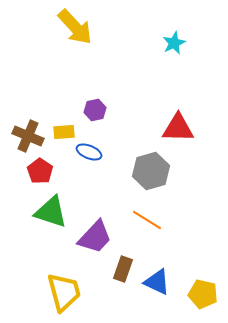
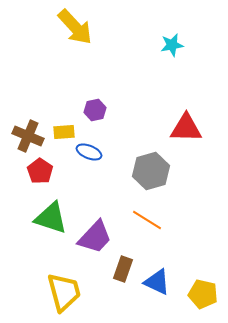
cyan star: moved 2 px left, 2 px down; rotated 15 degrees clockwise
red triangle: moved 8 px right
green triangle: moved 6 px down
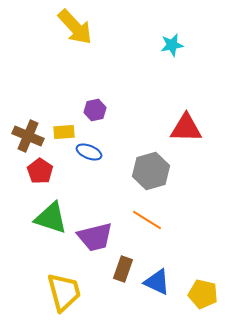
purple trapezoid: rotated 33 degrees clockwise
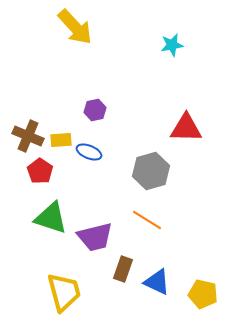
yellow rectangle: moved 3 px left, 8 px down
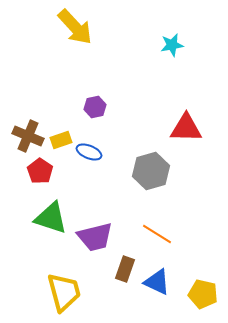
purple hexagon: moved 3 px up
yellow rectangle: rotated 15 degrees counterclockwise
orange line: moved 10 px right, 14 px down
brown rectangle: moved 2 px right
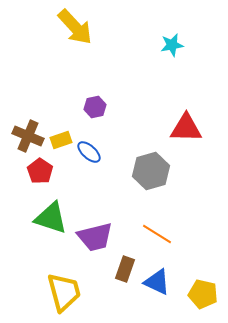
blue ellipse: rotated 20 degrees clockwise
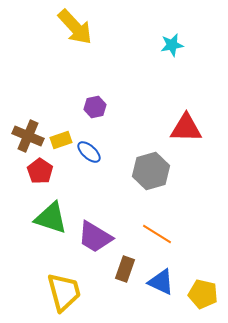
purple trapezoid: rotated 45 degrees clockwise
blue triangle: moved 4 px right
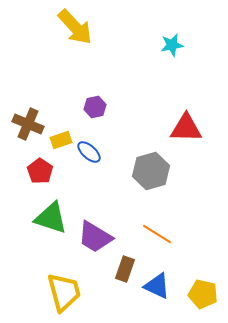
brown cross: moved 12 px up
blue triangle: moved 4 px left, 4 px down
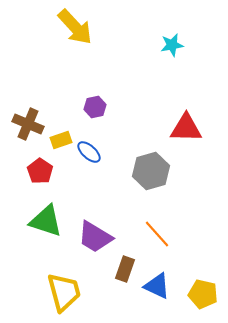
green triangle: moved 5 px left, 3 px down
orange line: rotated 16 degrees clockwise
